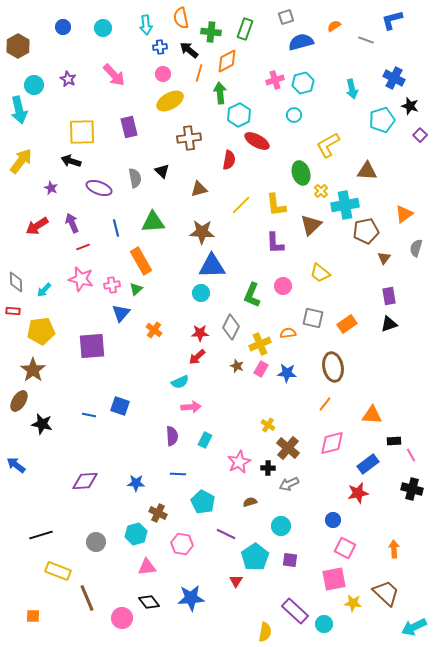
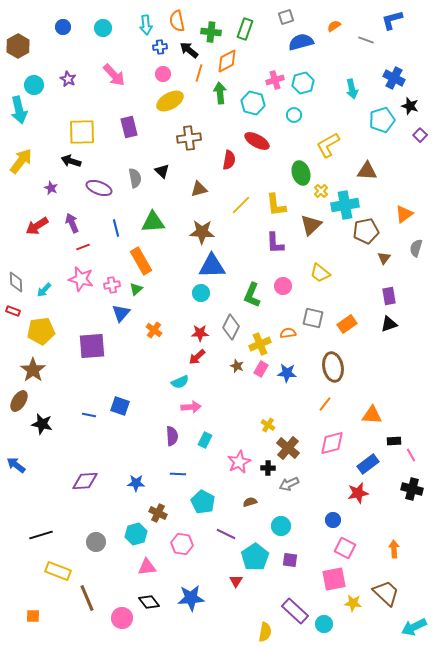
orange semicircle at (181, 18): moved 4 px left, 3 px down
cyan hexagon at (239, 115): moved 14 px right, 12 px up; rotated 20 degrees counterclockwise
red rectangle at (13, 311): rotated 16 degrees clockwise
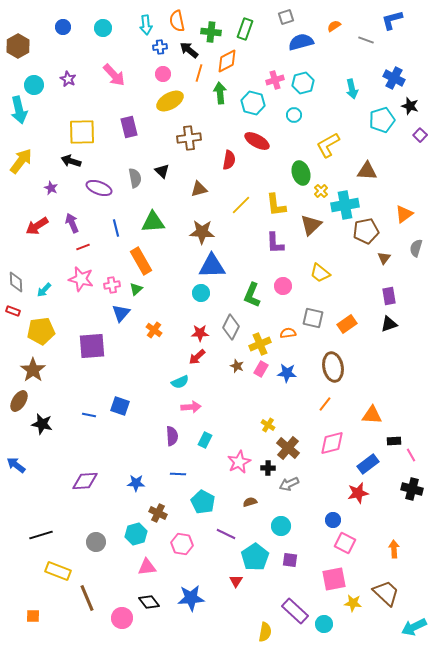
pink square at (345, 548): moved 5 px up
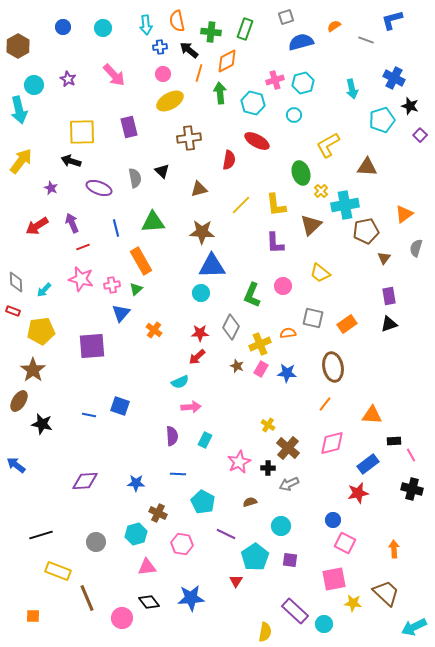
brown triangle at (367, 171): moved 4 px up
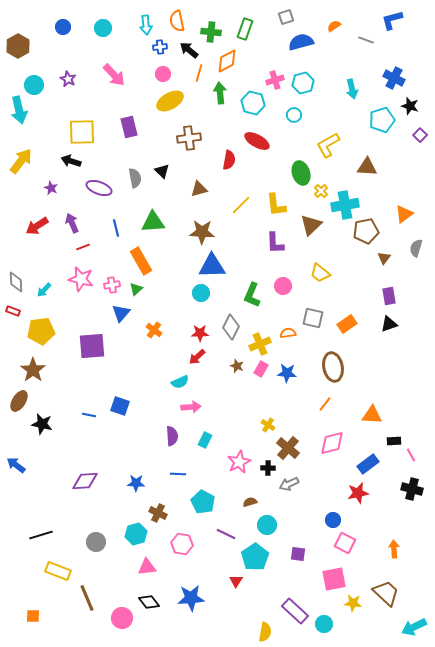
cyan circle at (281, 526): moved 14 px left, 1 px up
purple square at (290, 560): moved 8 px right, 6 px up
